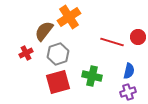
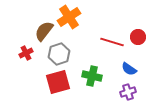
gray hexagon: moved 1 px right
blue semicircle: moved 2 px up; rotated 112 degrees clockwise
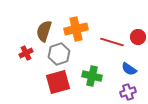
orange cross: moved 7 px right, 12 px down; rotated 20 degrees clockwise
brown semicircle: rotated 20 degrees counterclockwise
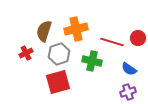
red circle: moved 1 px down
green cross: moved 15 px up
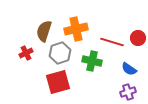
gray hexagon: moved 1 px right, 1 px up
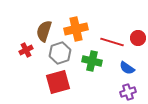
red cross: moved 3 px up
blue semicircle: moved 2 px left, 1 px up
